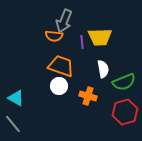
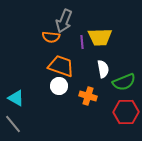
orange semicircle: moved 3 px left, 1 px down
red hexagon: moved 1 px right; rotated 15 degrees clockwise
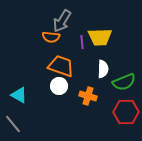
gray arrow: moved 2 px left; rotated 10 degrees clockwise
white semicircle: rotated 12 degrees clockwise
cyan triangle: moved 3 px right, 3 px up
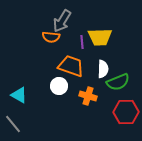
orange trapezoid: moved 10 px right
green semicircle: moved 6 px left
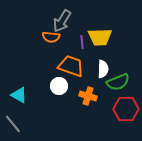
red hexagon: moved 3 px up
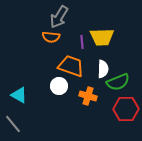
gray arrow: moved 3 px left, 4 px up
yellow trapezoid: moved 2 px right
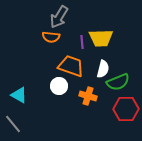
yellow trapezoid: moved 1 px left, 1 px down
white semicircle: rotated 12 degrees clockwise
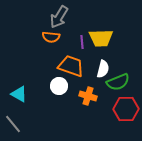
cyan triangle: moved 1 px up
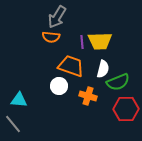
gray arrow: moved 2 px left
yellow trapezoid: moved 1 px left, 3 px down
cyan triangle: moved 6 px down; rotated 24 degrees counterclockwise
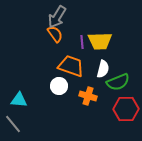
orange semicircle: moved 4 px right, 3 px up; rotated 132 degrees counterclockwise
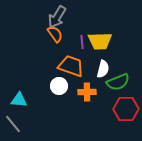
orange cross: moved 1 px left, 4 px up; rotated 18 degrees counterclockwise
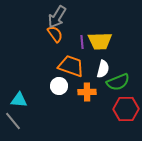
gray line: moved 3 px up
